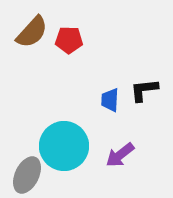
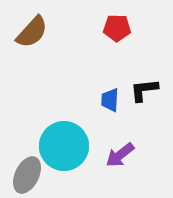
red pentagon: moved 48 px right, 12 px up
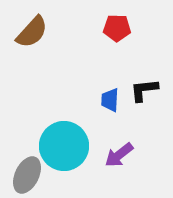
purple arrow: moved 1 px left
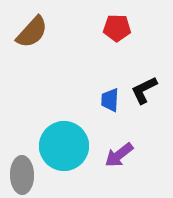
black L-shape: rotated 20 degrees counterclockwise
gray ellipse: moved 5 px left; rotated 27 degrees counterclockwise
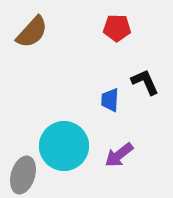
black L-shape: moved 1 px right, 8 px up; rotated 92 degrees clockwise
gray ellipse: moved 1 px right; rotated 18 degrees clockwise
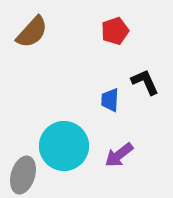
red pentagon: moved 2 px left, 3 px down; rotated 20 degrees counterclockwise
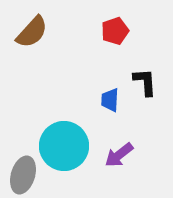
black L-shape: rotated 20 degrees clockwise
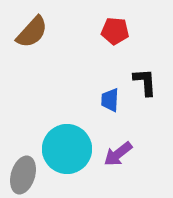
red pentagon: rotated 24 degrees clockwise
cyan circle: moved 3 px right, 3 px down
purple arrow: moved 1 px left, 1 px up
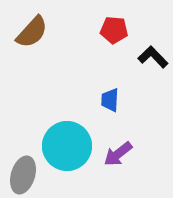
red pentagon: moved 1 px left, 1 px up
black L-shape: moved 8 px right, 25 px up; rotated 40 degrees counterclockwise
cyan circle: moved 3 px up
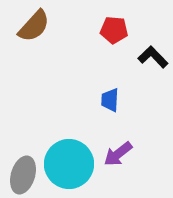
brown semicircle: moved 2 px right, 6 px up
cyan circle: moved 2 px right, 18 px down
